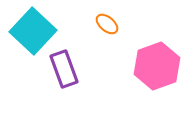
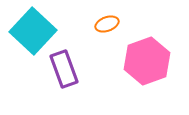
orange ellipse: rotated 60 degrees counterclockwise
pink hexagon: moved 10 px left, 5 px up
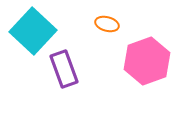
orange ellipse: rotated 35 degrees clockwise
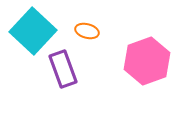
orange ellipse: moved 20 px left, 7 px down
purple rectangle: moved 1 px left
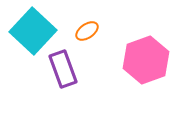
orange ellipse: rotated 50 degrees counterclockwise
pink hexagon: moved 1 px left, 1 px up
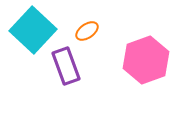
cyan square: moved 1 px up
purple rectangle: moved 3 px right, 3 px up
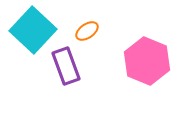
pink hexagon: moved 1 px right, 1 px down; rotated 18 degrees counterclockwise
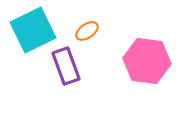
cyan square: rotated 21 degrees clockwise
pink hexagon: rotated 15 degrees counterclockwise
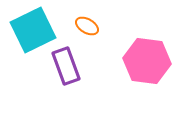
orange ellipse: moved 5 px up; rotated 65 degrees clockwise
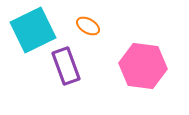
orange ellipse: moved 1 px right
pink hexagon: moved 4 px left, 5 px down
